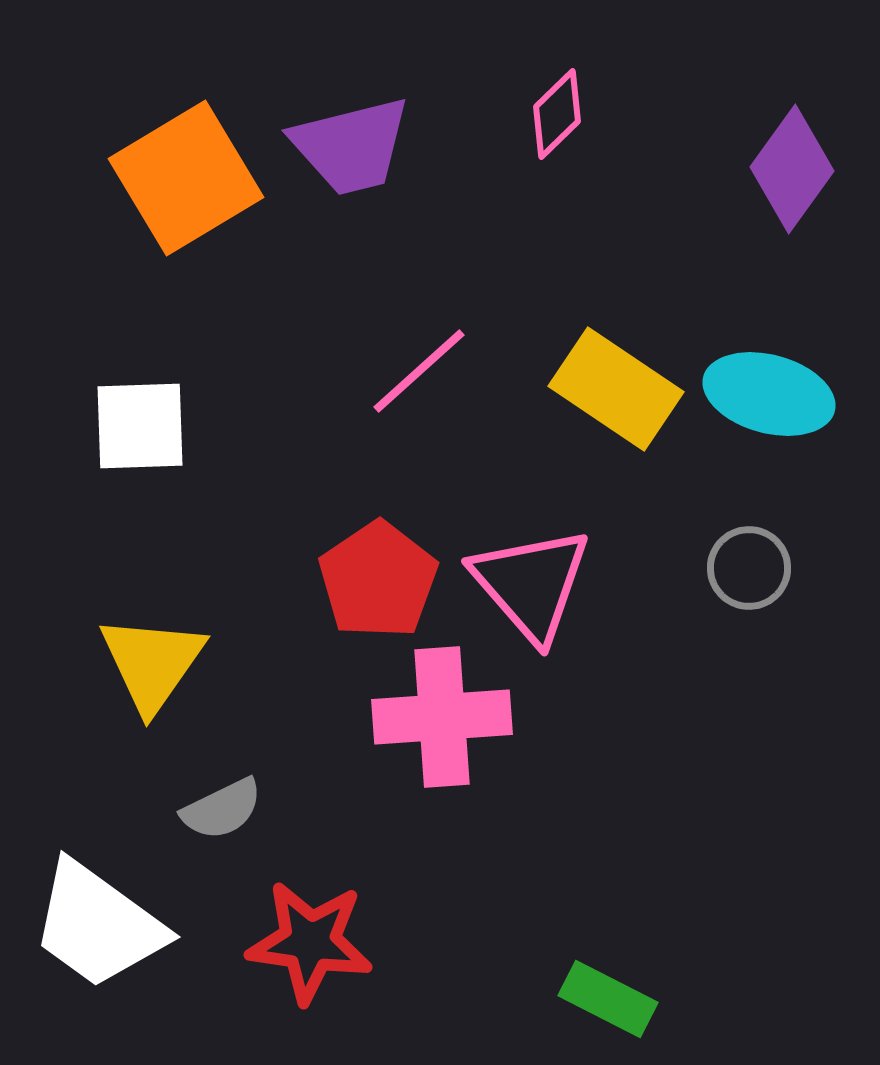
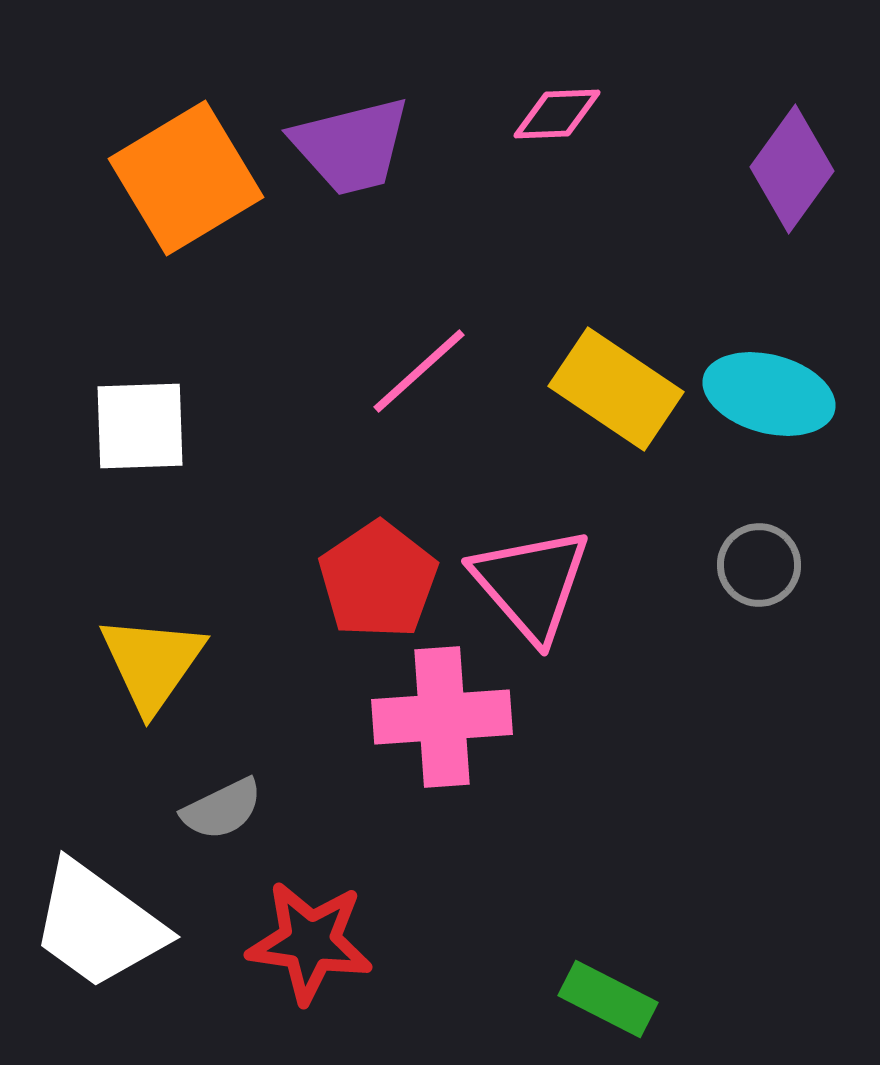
pink diamond: rotated 42 degrees clockwise
gray circle: moved 10 px right, 3 px up
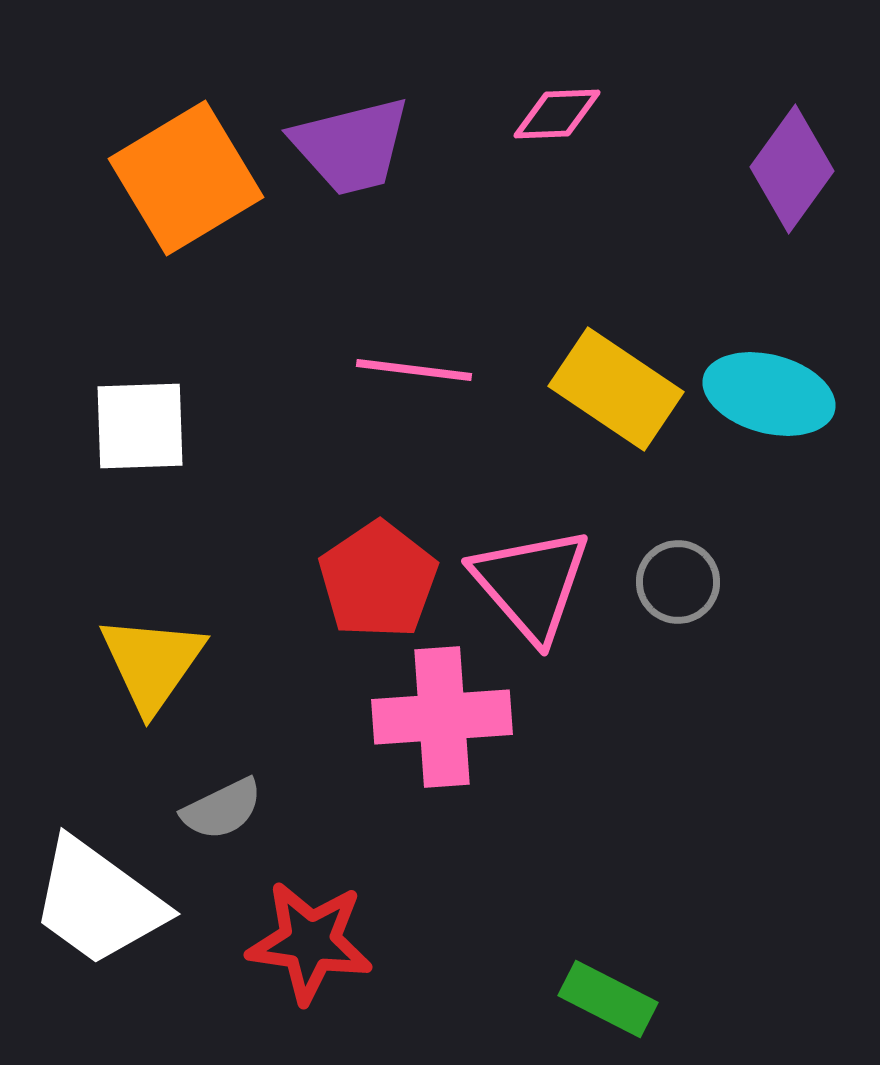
pink line: moved 5 px left, 1 px up; rotated 49 degrees clockwise
gray circle: moved 81 px left, 17 px down
white trapezoid: moved 23 px up
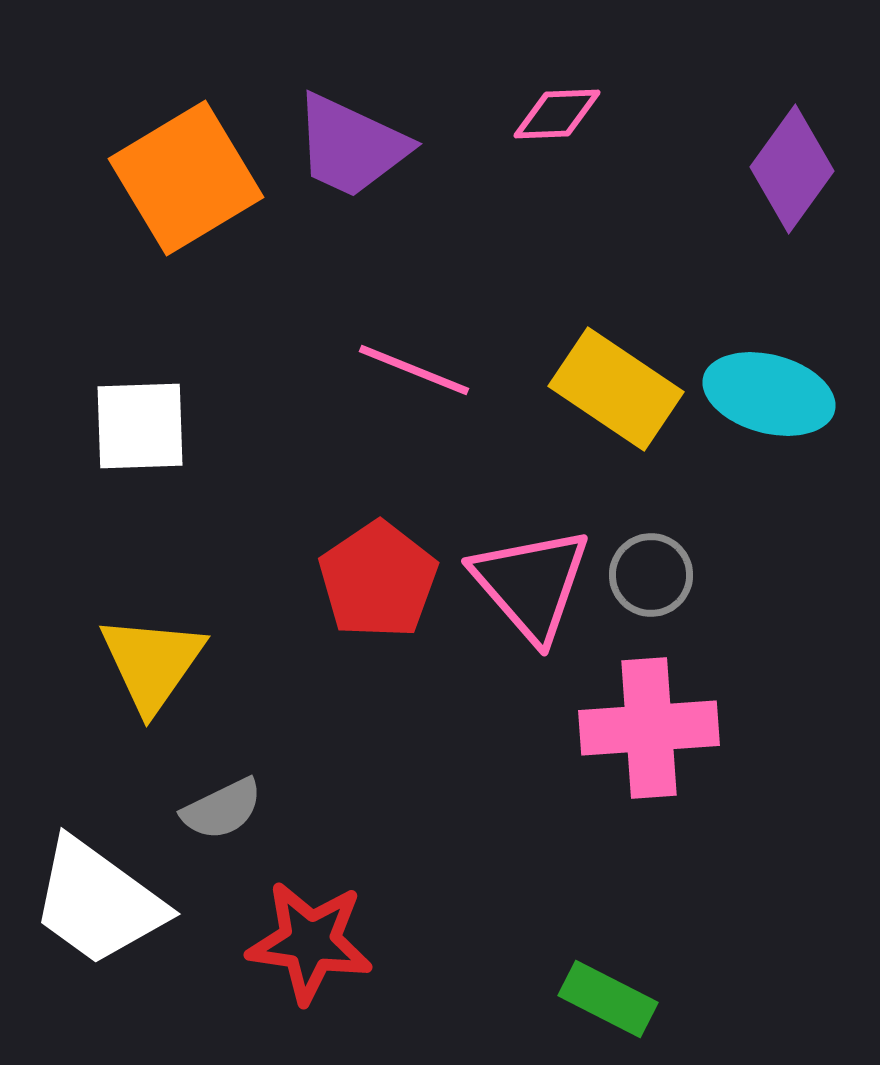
purple trapezoid: rotated 39 degrees clockwise
pink line: rotated 15 degrees clockwise
gray circle: moved 27 px left, 7 px up
pink cross: moved 207 px right, 11 px down
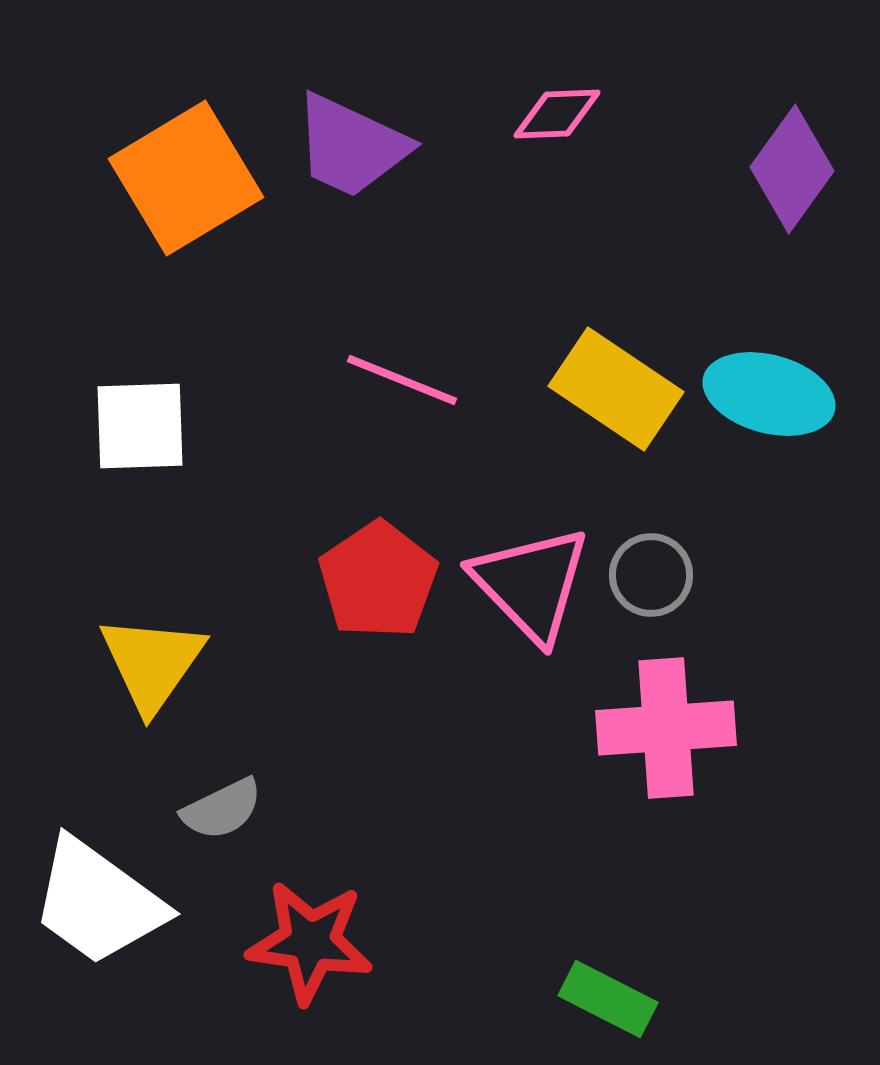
pink line: moved 12 px left, 10 px down
pink triangle: rotated 3 degrees counterclockwise
pink cross: moved 17 px right
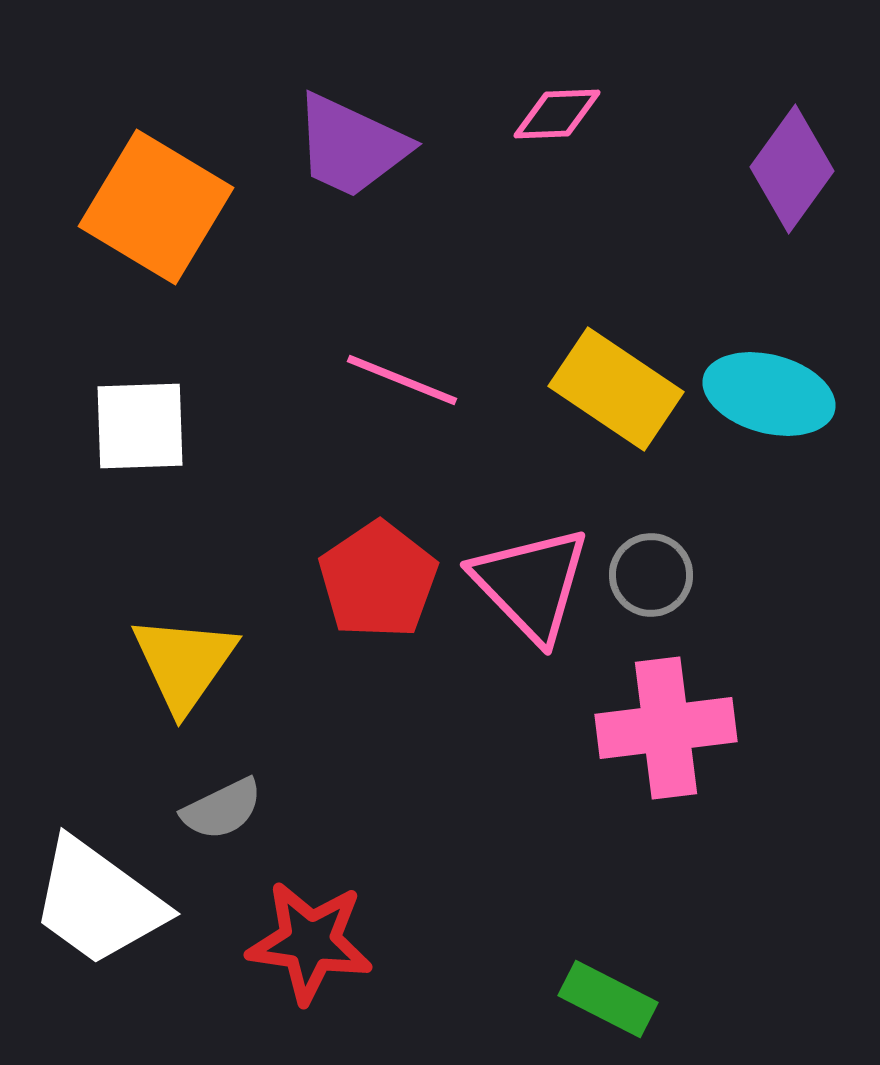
orange square: moved 30 px left, 29 px down; rotated 28 degrees counterclockwise
yellow triangle: moved 32 px right
pink cross: rotated 3 degrees counterclockwise
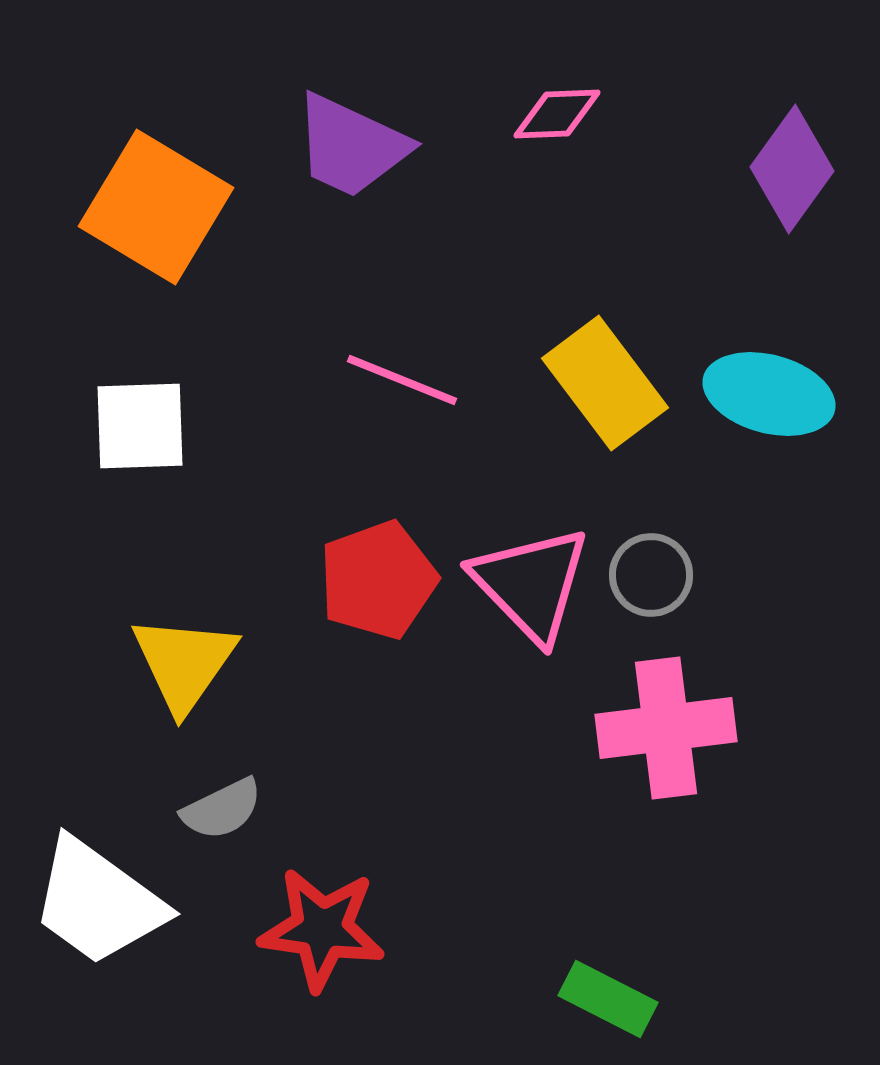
yellow rectangle: moved 11 px left, 6 px up; rotated 19 degrees clockwise
red pentagon: rotated 14 degrees clockwise
red star: moved 12 px right, 13 px up
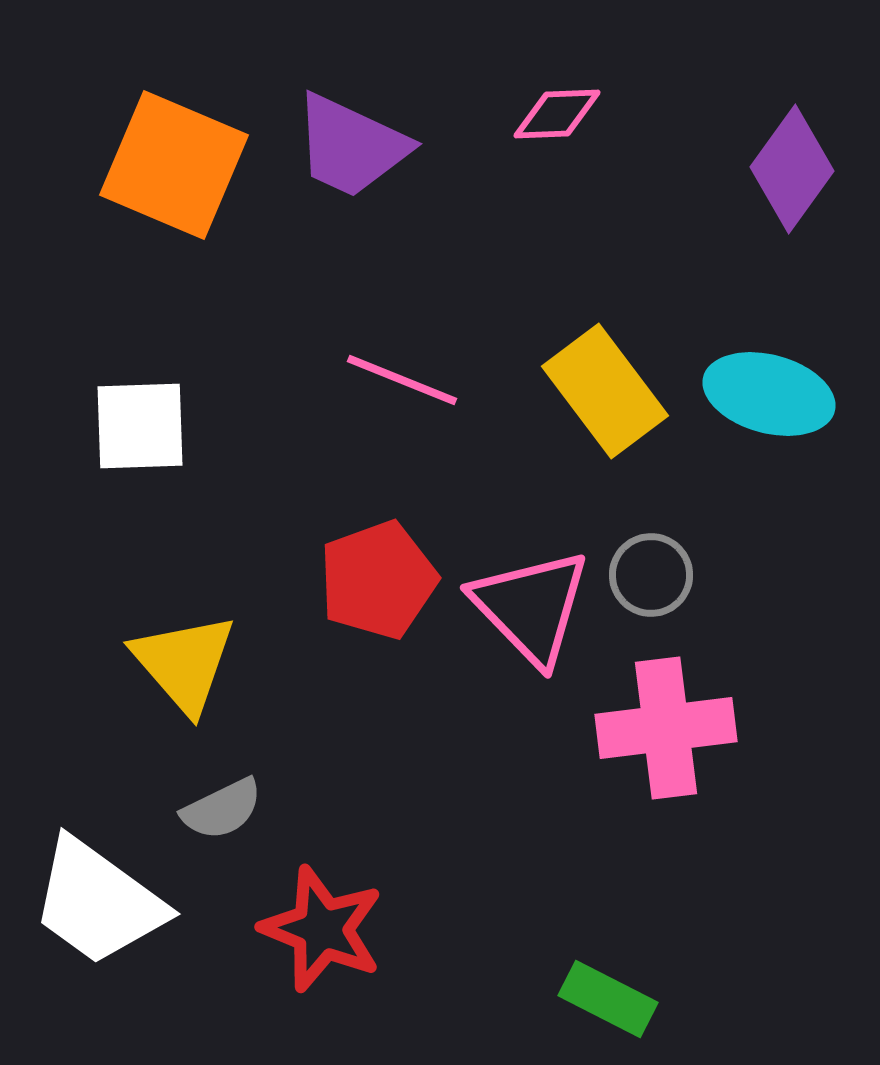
orange square: moved 18 px right, 42 px up; rotated 8 degrees counterclockwise
yellow rectangle: moved 8 px down
pink triangle: moved 23 px down
yellow triangle: rotated 16 degrees counterclockwise
red star: rotated 14 degrees clockwise
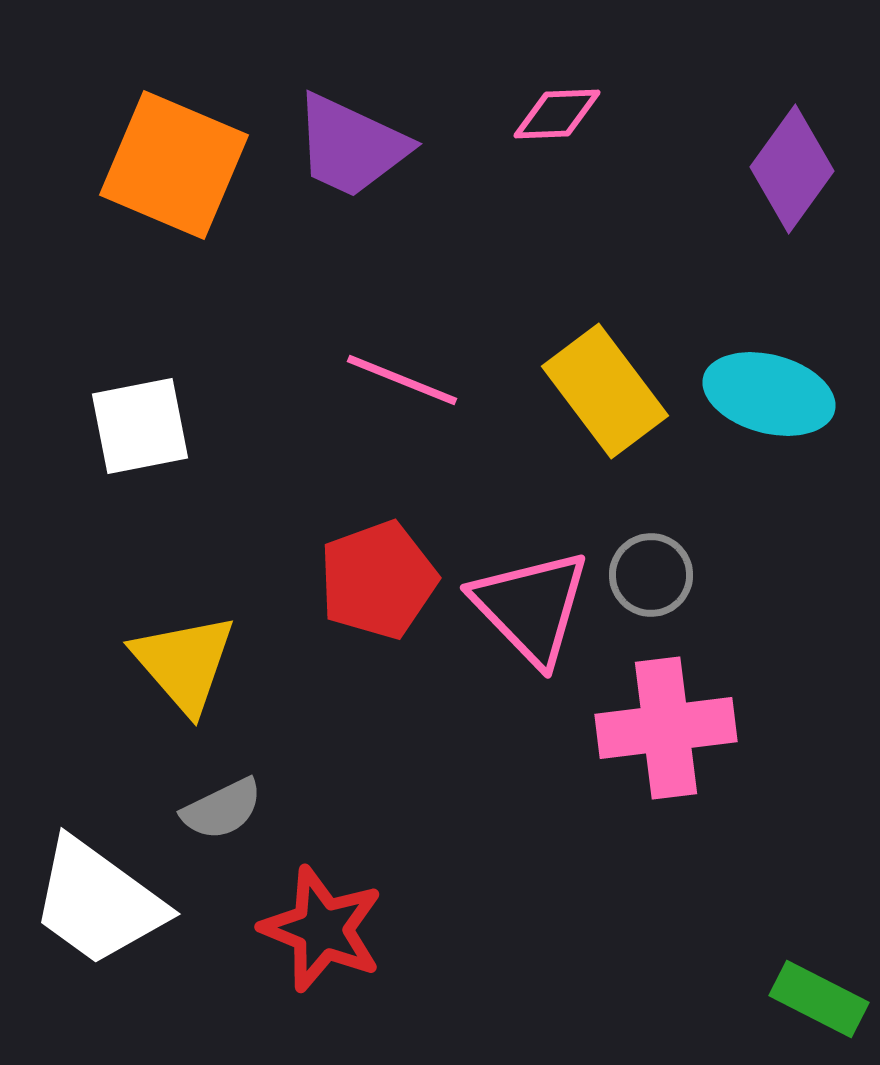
white square: rotated 9 degrees counterclockwise
green rectangle: moved 211 px right
